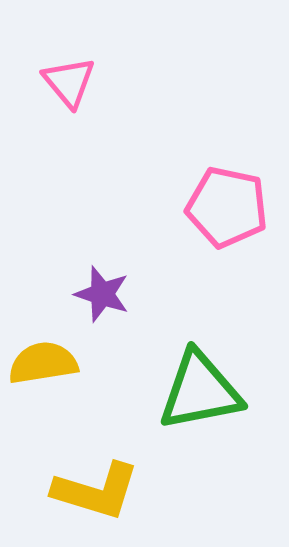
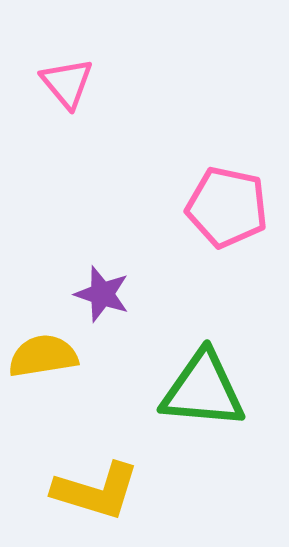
pink triangle: moved 2 px left, 1 px down
yellow semicircle: moved 7 px up
green triangle: moved 3 px right, 1 px up; rotated 16 degrees clockwise
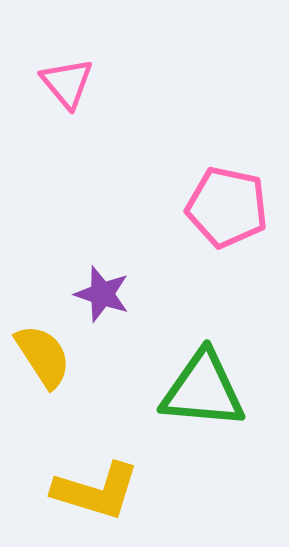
yellow semicircle: rotated 66 degrees clockwise
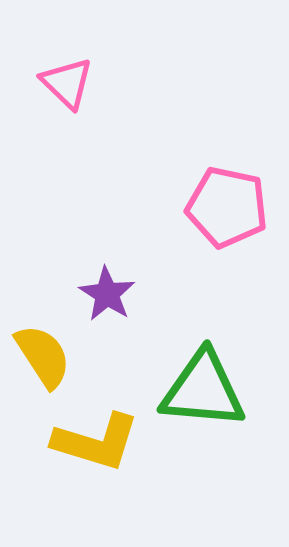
pink triangle: rotated 6 degrees counterclockwise
purple star: moved 5 px right; rotated 14 degrees clockwise
yellow L-shape: moved 49 px up
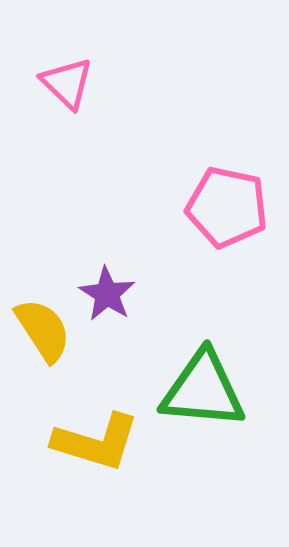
yellow semicircle: moved 26 px up
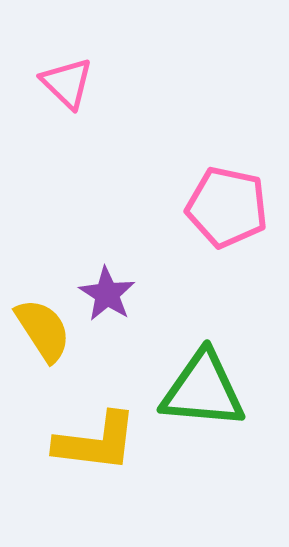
yellow L-shape: rotated 10 degrees counterclockwise
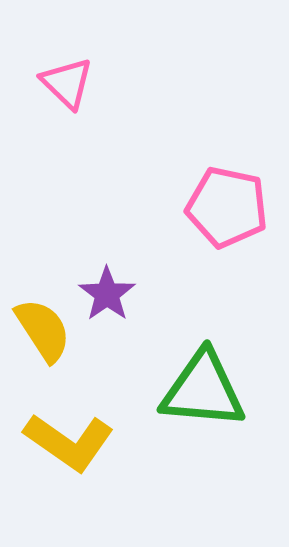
purple star: rotated 4 degrees clockwise
yellow L-shape: moved 27 px left; rotated 28 degrees clockwise
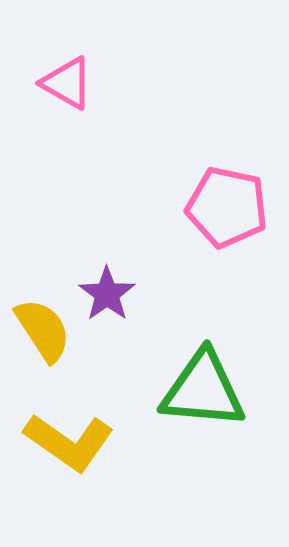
pink triangle: rotated 14 degrees counterclockwise
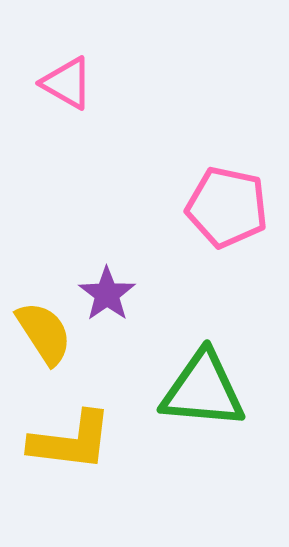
yellow semicircle: moved 1 px right, 3 px down
yellow L-shape: moved 2 px right, 1 px up; rotated 28 degrees counterclockwise
